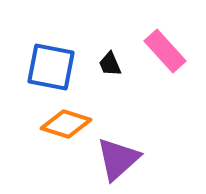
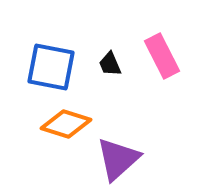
pink rectangle: moved 3 px left, 5 px down; rotated 15 degrees clockwise
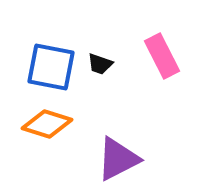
black trapezoid: moved 10 px left; rotated 48 degrees counterclockwise
orange diamond: moved 19 px left
purple triangle: rotated 15 degrees clockwise
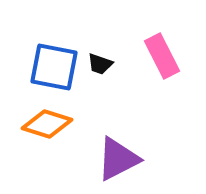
blue square: moved 3 px right
